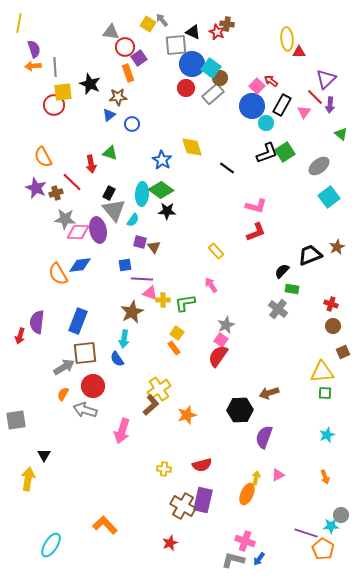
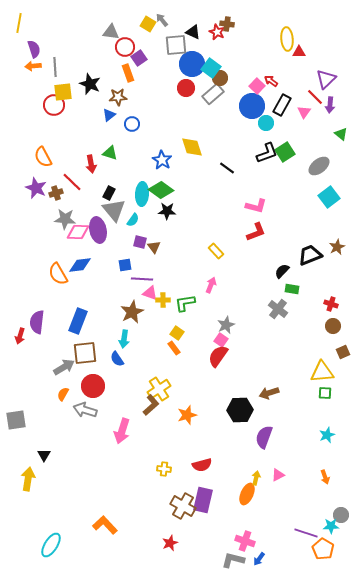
pink arrow at (211, 285): rotated 56 degrees clockwise
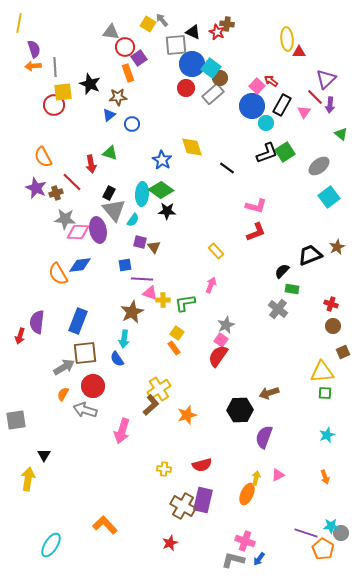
gray circle at (341, 515): moved 18 px down
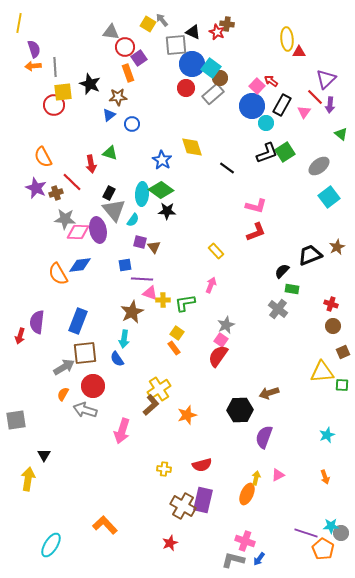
green square at (325, 393): moved 17 px right, 8 px up
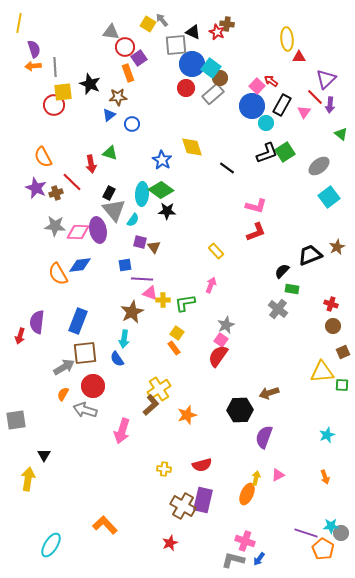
red triangle at (299, 52): moved 5 px down
gray star at (65, 219): moved 10 px left, 7 px down
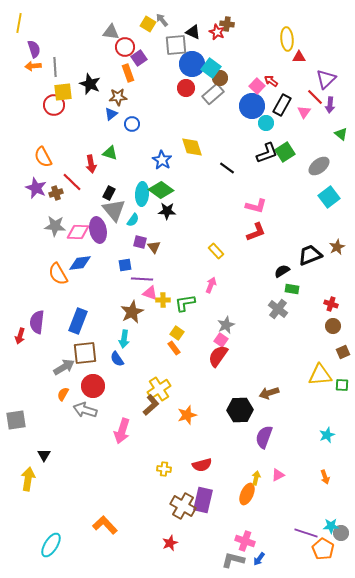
blue triangle at (109, 115): moved 2 px right, 1 px up
blue diamond at (80, 265): moved 2 px up
black semicircle at (282, 271): rotated 14 degrees clockwise
yellow triangle at (322, 372): moved 2 px left, 3 px down
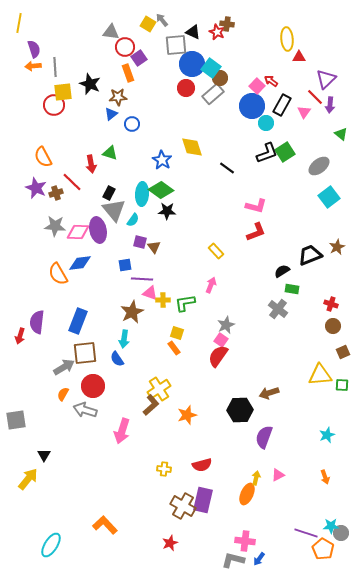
yellow square at (177, 333): rotated 16 degrees counterclockwise
yellow arrow at (28, 479): rotated 30 degrees clockwise
pink cross at (245, 541): rotated 12 degrees counterclockwise
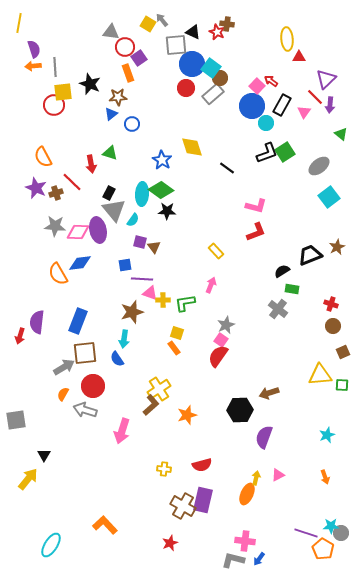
brown star at (132, 312): rotated 10 degrees clockwise
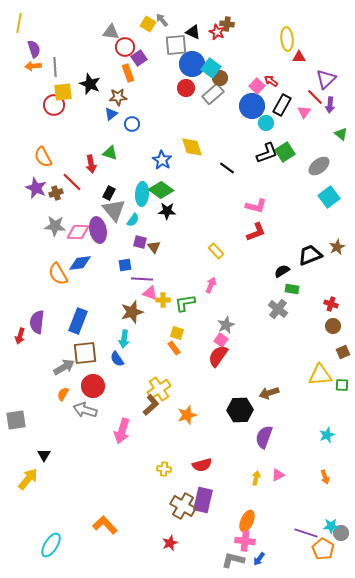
orange ellipse at (247, 494): moved 27 px down
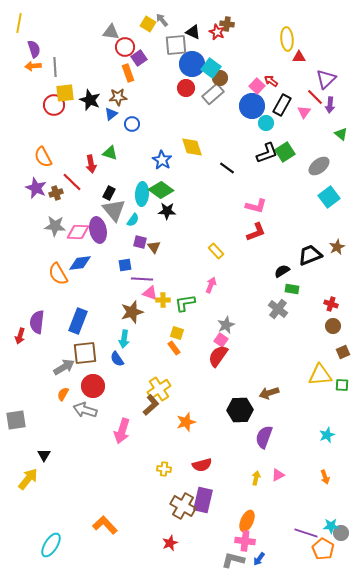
black star at (90, 84): moved 16 px down
yellow square at (63, 92): moved 2 px right, 1 px down
orange star at (187, 415): moved 1 px left, 7 px down
